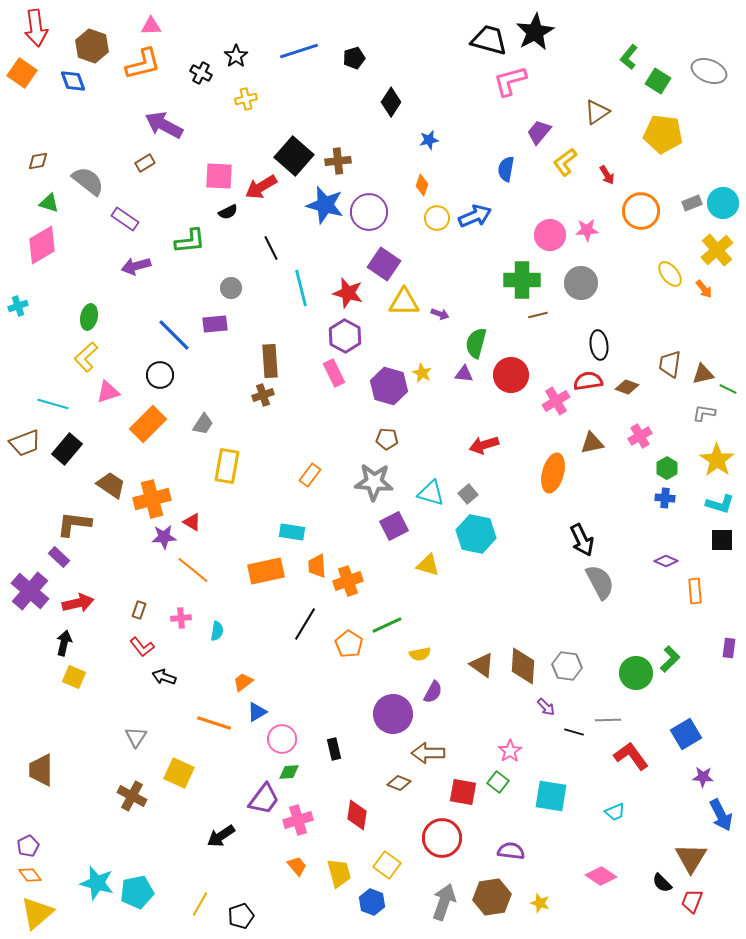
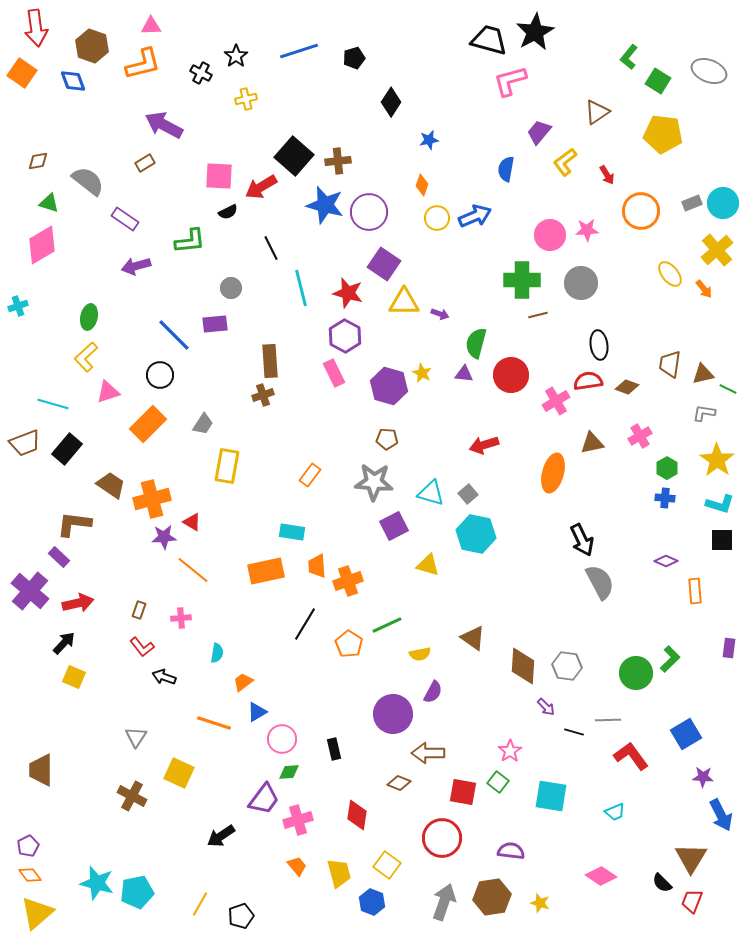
cyan semicircle at (217, 631): moved 22 px down
black arrow at (64, 643): rotated 30 degrees clockwise
brown triangle at (482, 665): moved 9 px left, 27 px up
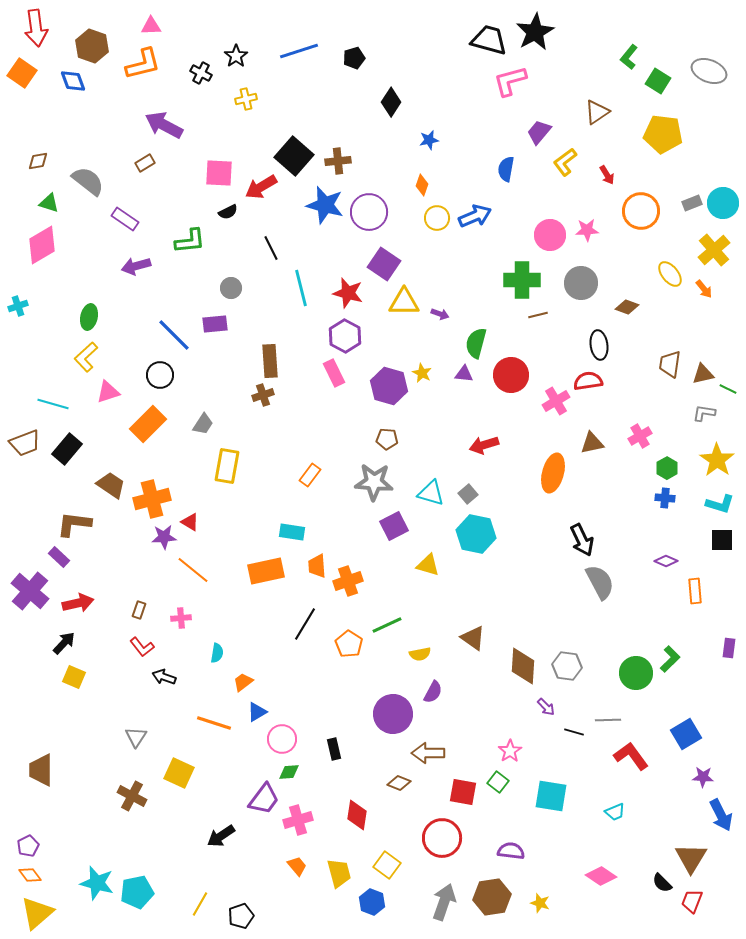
pink square at (219, 176): moved 3 px up
yellow cross at (717, 250): moved 3 px left
brown diamond at (627, 387): moved 80 px up
red triangle at (192, 522): moved 2 px left
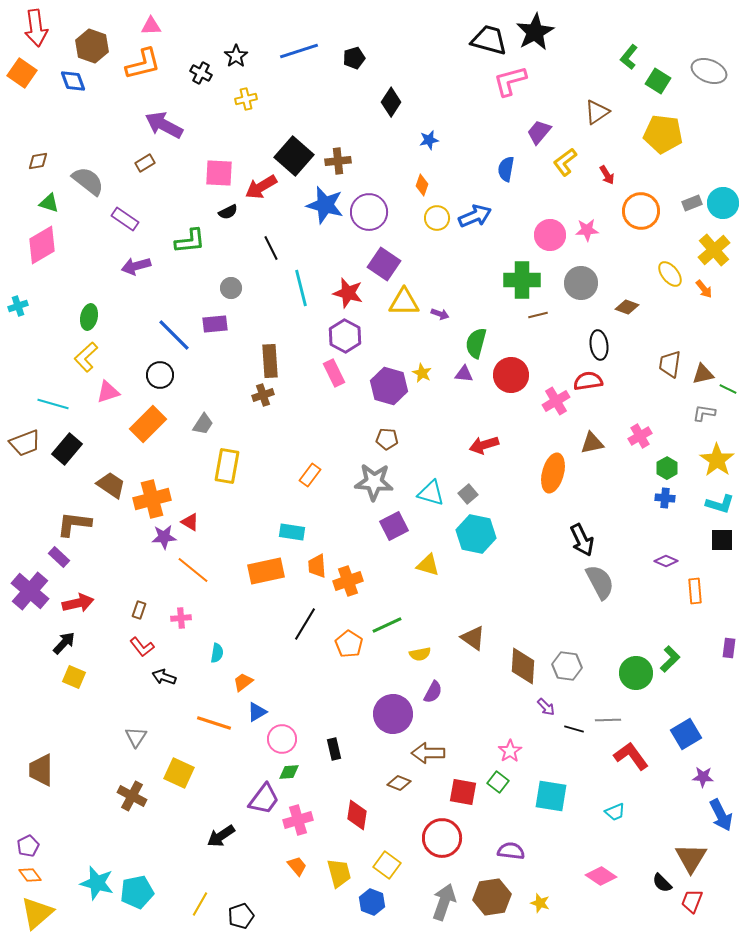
black line at (574, 732): moved 3 px up
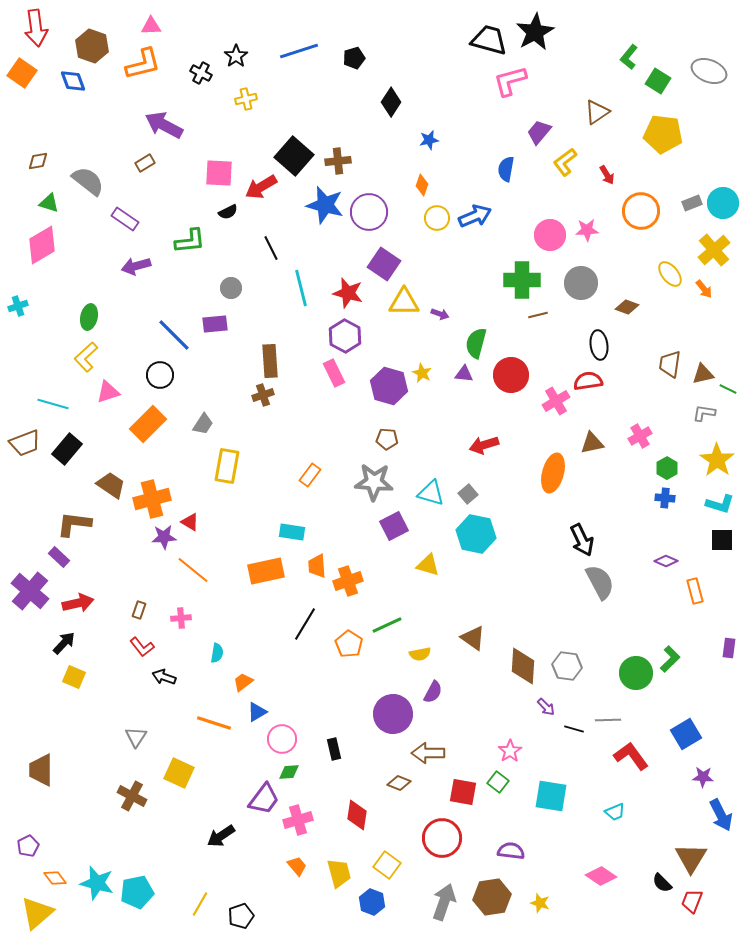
orange rectangle at (695, 591): rotated 10 degrees counterclockwise
orange diamond at (30, 875): moved 25 px right, 3 px down
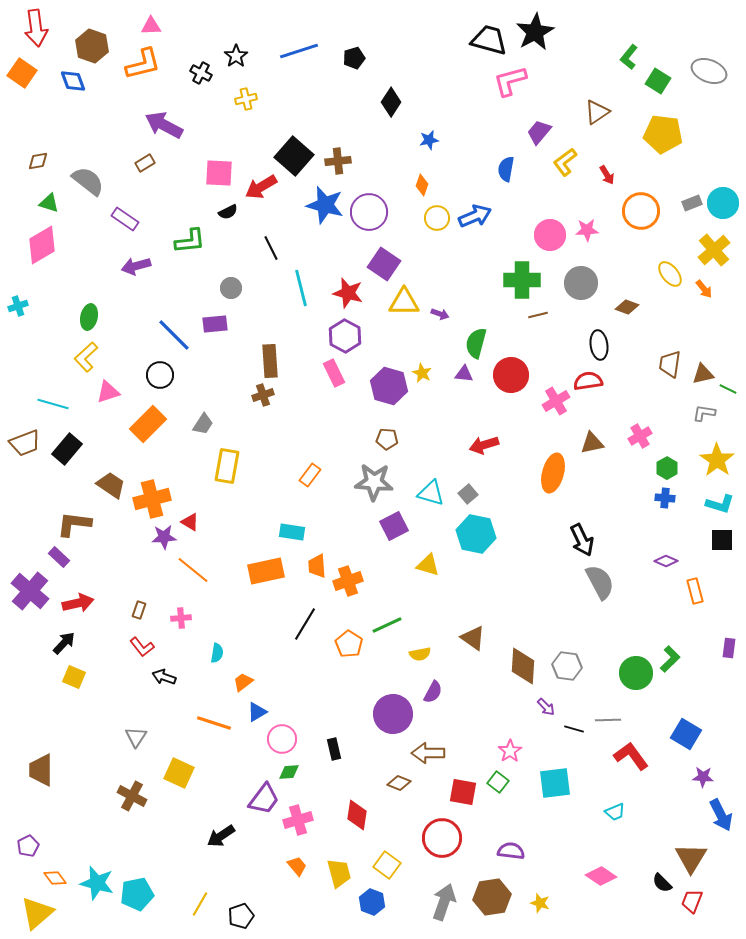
blue square at (686, 734): rotated 28 degrees counterclockwise
cyan square at (551, 796): moved 4 px right, 13 px up; rotated 16 degrees counterclockwise
cyan pentagon at (137, 892): moved 2 px down
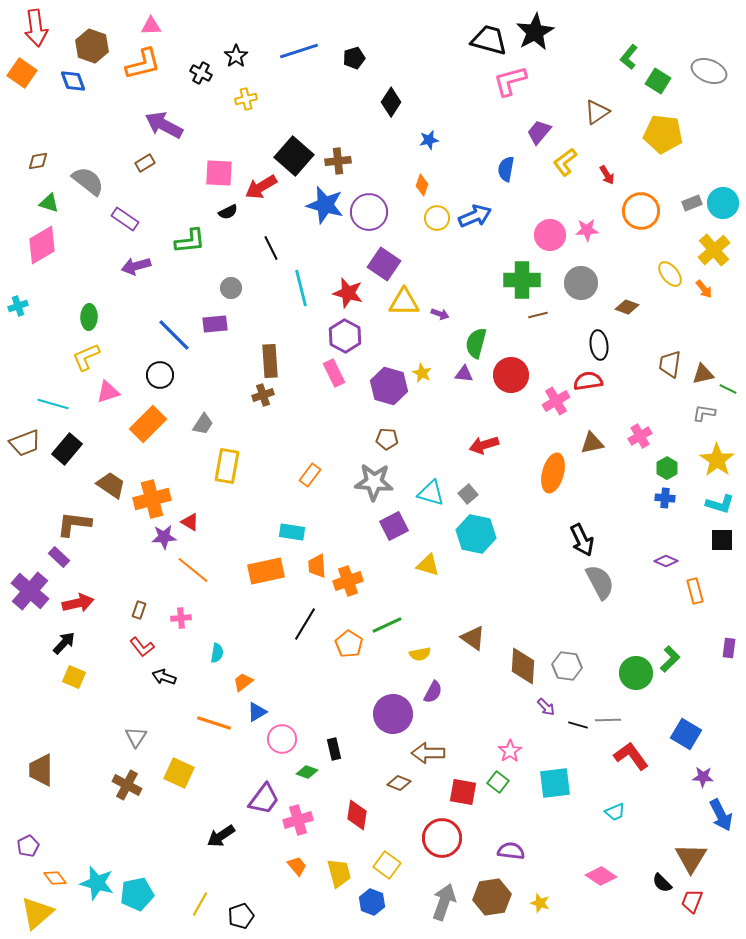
green ellipse at (89, 317): rotated 10 degrees counterclockwise
yellow L-shape at (86, 357): rotated 20 degrees clockwise
black line at (574, 729): moved 4 px right, 4 px up
green diamond at (289, 772): moved 18 px right; rotated 25 degrees clockwise
brown cross at (132, 796): moved 5 px left, 11 px up
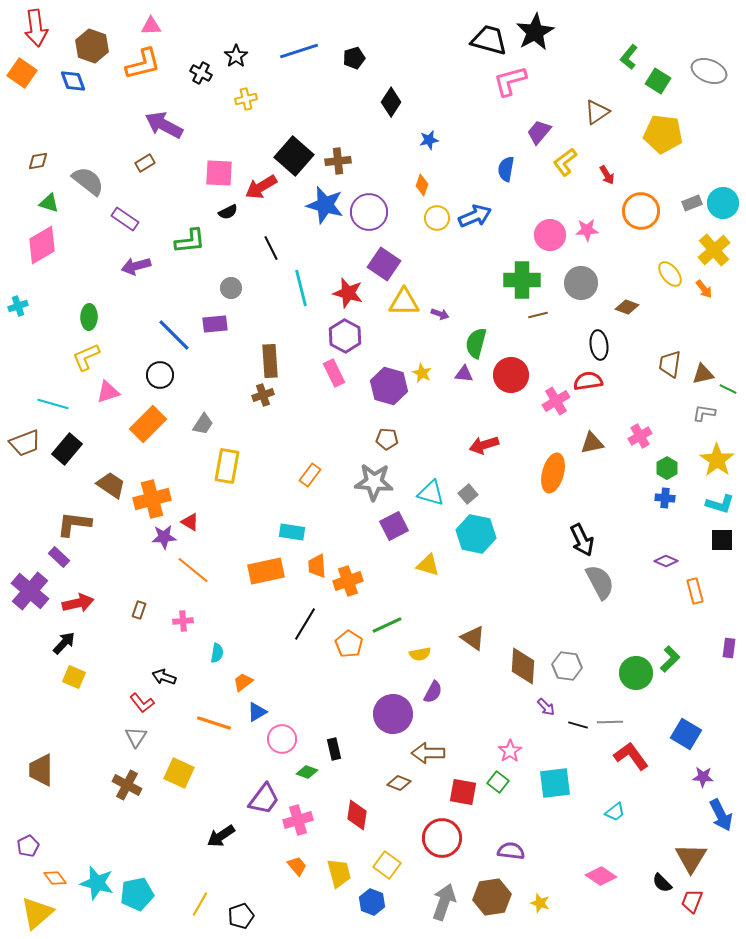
pink cross at (181, 618): moved 2 px right, 3 px down
red L-shape at (142, 647): moved 56 px down
gray line at (608, 720): moved 2 px right, 2 px down
cyan trapezoid at (615, 812): rotated 15 degrees counterclockwise
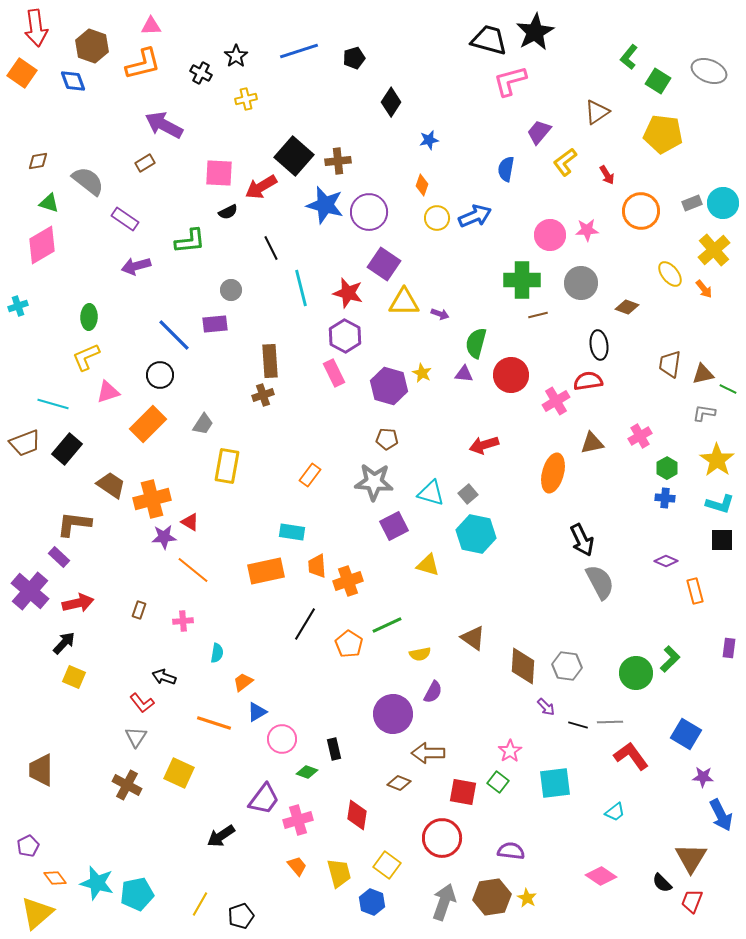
gray circle at (231, 288): moved 2 px down
yellow star at (540, 903): moved 13 px left, 5 px up; rotated 12 degrees clockwise
